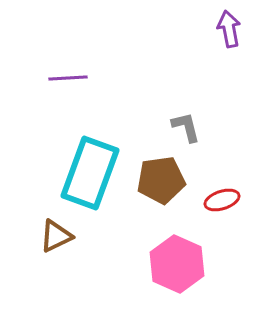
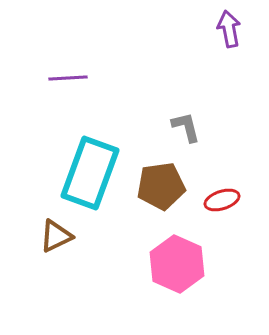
brown pentagon: moved 6 px down
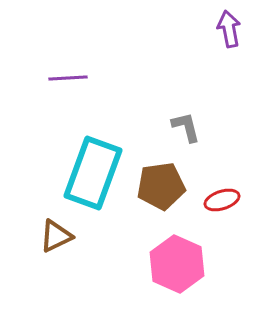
cyan rectangle: moved 3 px right
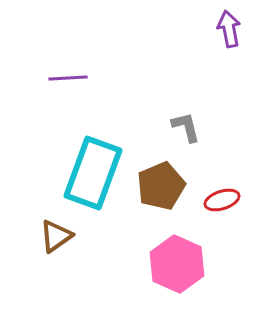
brown pentagon: rotated 15 degrees counterclockwise
brown triangle: rotated 9 degrees counterclockwise
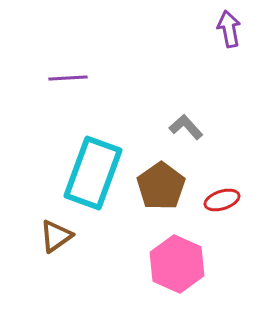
gray L-shape: rotated 28 degrees counterclockwise
brown pentagon: rotated 12 degrees counterclockwise
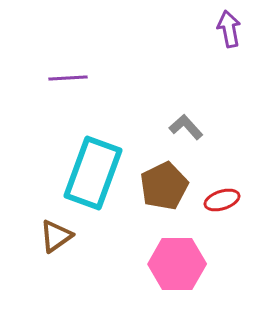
brown pentagon: moved 3 px right; rotated 9 degrees clockwise
pink hexagon: rotated 24 degrees counterclockwise
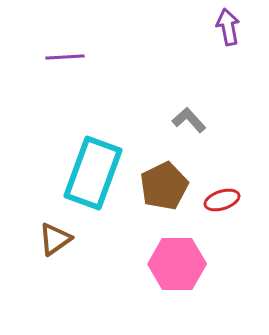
purple arrow: moved 1 px left, 2 px up
purple line: moved 3 px left, 21 px up
gray L-shape: moved 3 px right, 7 px up
brown triangle: moved 1 px left, 3 px down
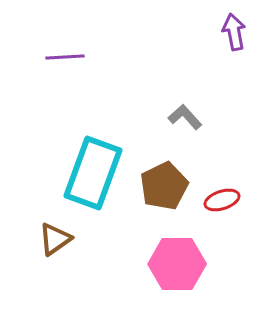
purple arrow: moved 6 px right, 5 px down
gray L-shape: moved 4 px left, 3 px up
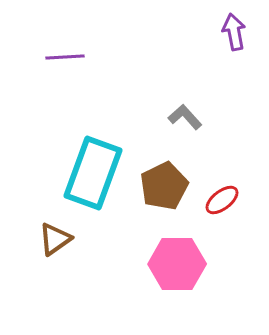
red ellipse: rotated 20 degrees counterclockwise
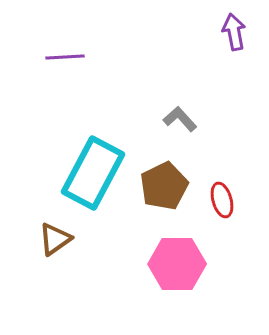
gray L-shape: moved 5 px left, 2 px down
cyan rectangle: rotated 8 degrees clockwise
red ellipse: rotated 68 degrees counterclockwise
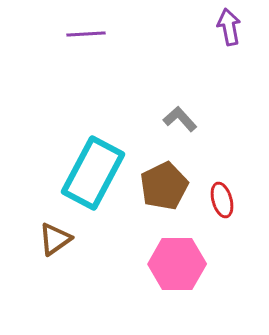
purple arrow: moved 5 px left, 5 px up
purple line: moved 21 px right, 23 px up
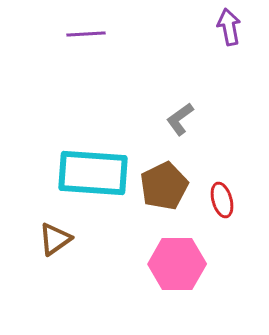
gray L-shape: rotated 84 degrees counterclockwise
cyan rectangle: rotated 66 degrees clockwise
